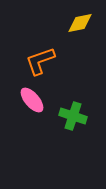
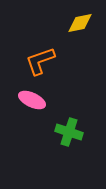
pink ellipse: rotated 24 degrees counterclockwise
green cross: moved 4 px left, 16 px down
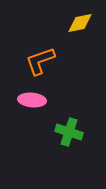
pink ellipse: rotated 20 degrees counterclockwise
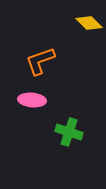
yellow diamond: moved 9 px right; rotated 56 degrees clockwise
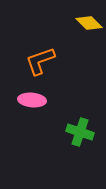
green cross: moved 11 px right
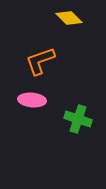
yellow diamond: moved 20 px left, 5 px up
green cross: moved 2 px left, 13 px up
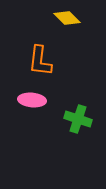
yellow diamond: moved 2 px left
orange L-shape: rotated 64 degrees counterclockwise
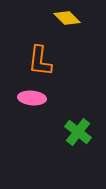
pink ellipse: moved 2 px up
green cross: moved 13 px down; rotated 20 degrees clockwise
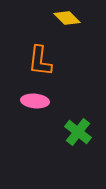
pink ellipse: moved 3 px right, 3 px down
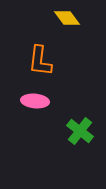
yellow diamond: rotated 8 degrees clockwise
green cross: moved 2 px right, 1 px up
